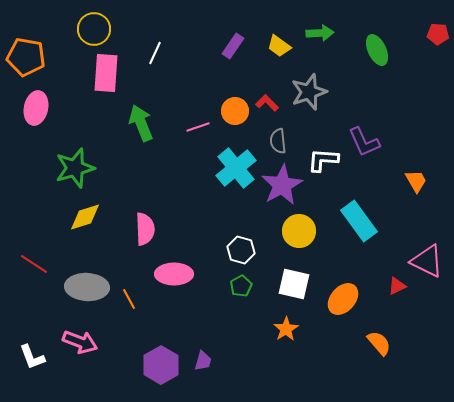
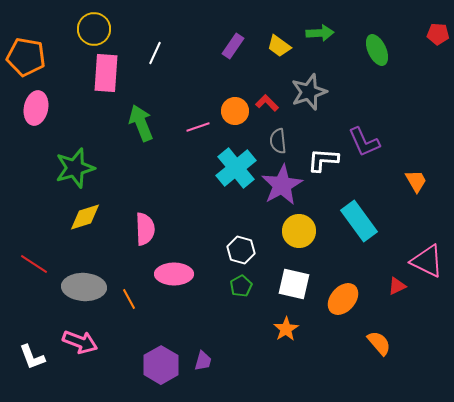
gray ellipse at (87, 287): moved 3 px left
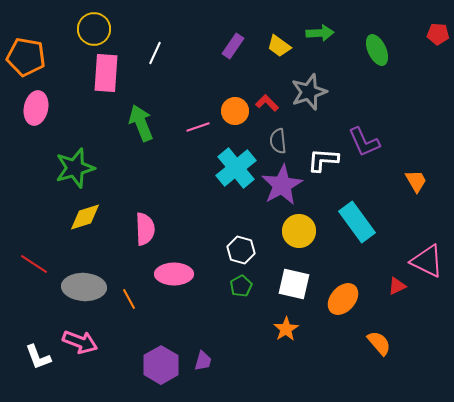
cyan rectangle at (359, 221): moved 2 px left, 1 px down
white L-shape at (32, 357): moved 6 px right
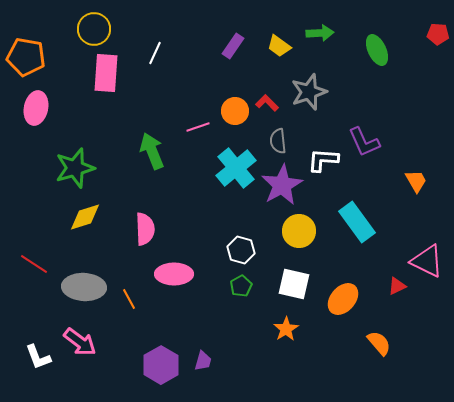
green arrow at (141, 123): moved 11 px right, 28 px down
pink arrow at (80, 342): rotated 16 degrees clockwise
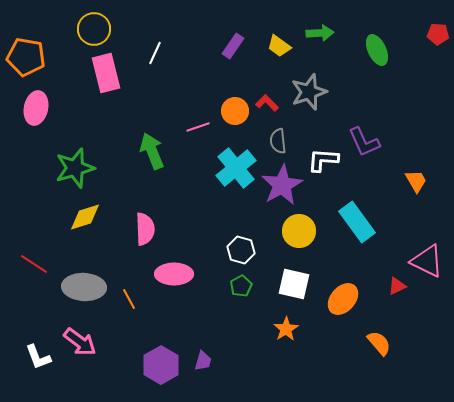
pink rectangle at (106, 73): rotated 18 degrees counterclockwise
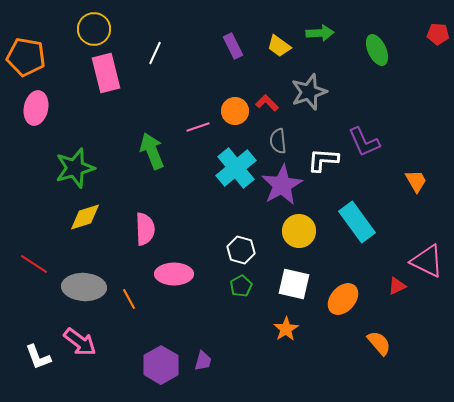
purple rectangle at (233, 46): rotated 60 degrees counterclockwise
